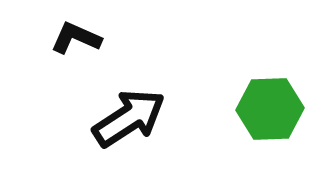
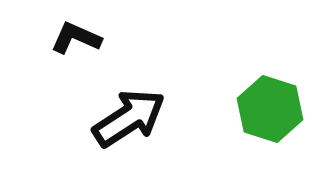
green hexagon: rotated 20 degrees clockwise
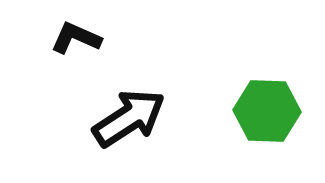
green hexagon: moved 3 px left, 2 px down; rotated 16 degrees counterclockwise
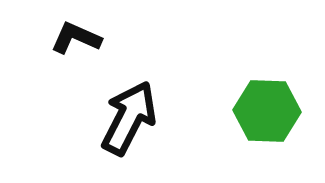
black arrow: rotated 30 degrees counterclockwise
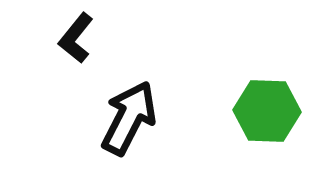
black L-shape: rotated 75 degrees counterclockwise
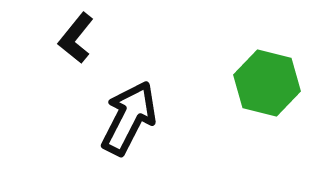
green hexagon: moved 28 px up; rotated 12 degrees clockwise
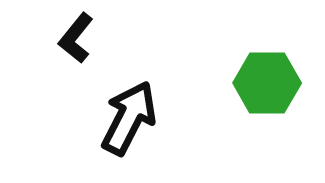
green hexagon: rotated 14 degrees counterclockwise
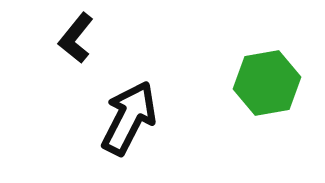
green hexagon: rotated 10 degrees counterclockwise
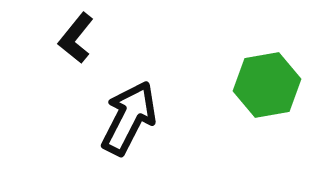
green hexagon: moved 2 px down
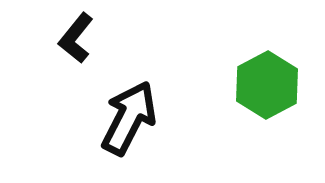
green hexagon: rotated 18 degrees counterclockwise
